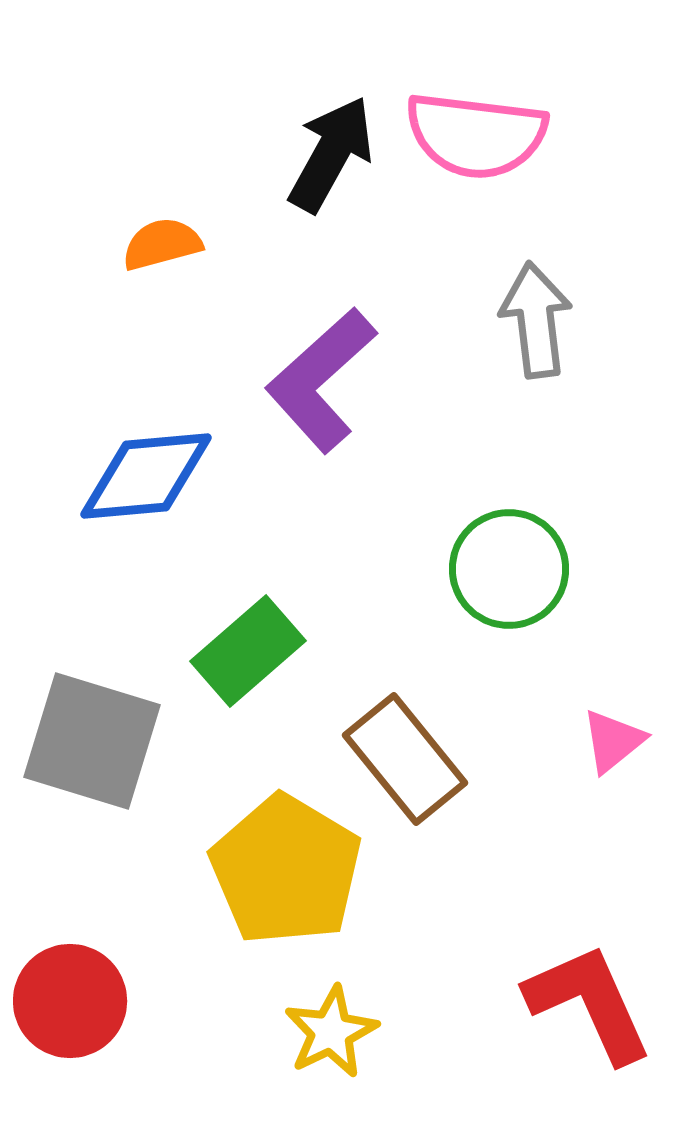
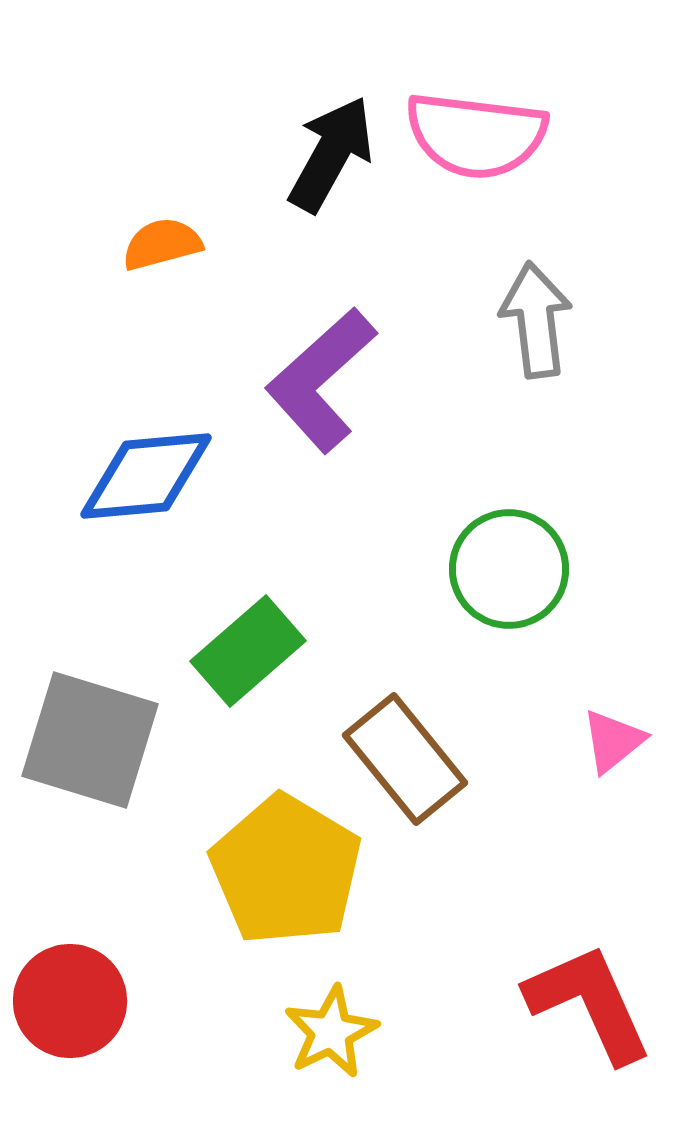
gray square: moved 2 px left, 1 px up
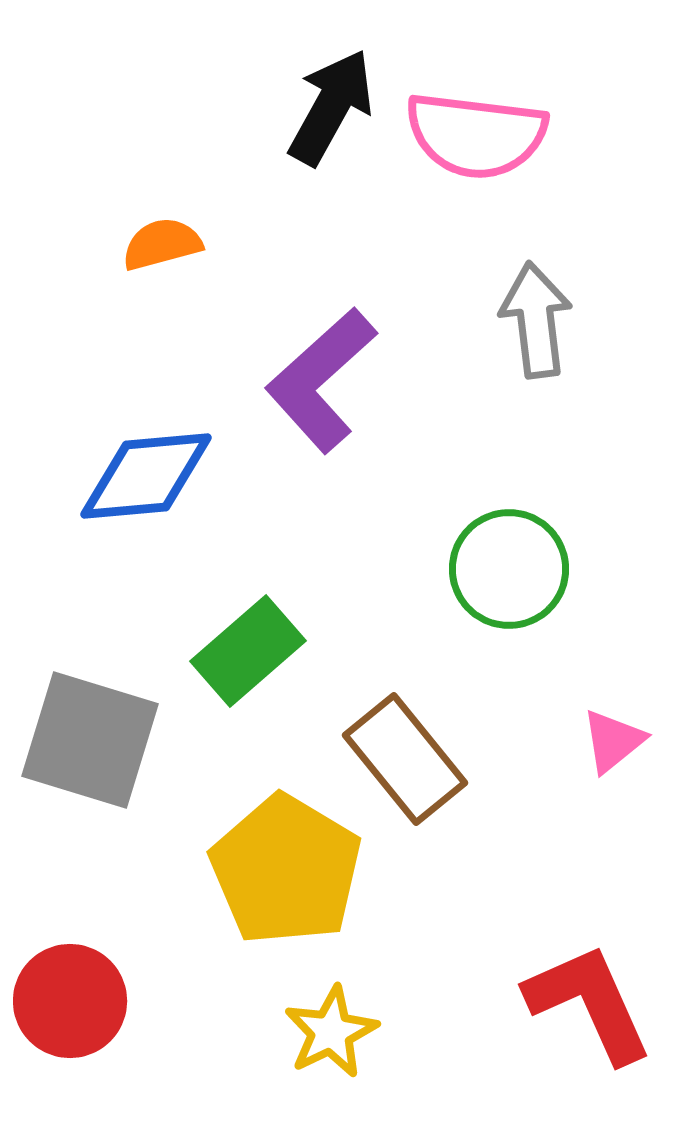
black arrow: moved 47 px up
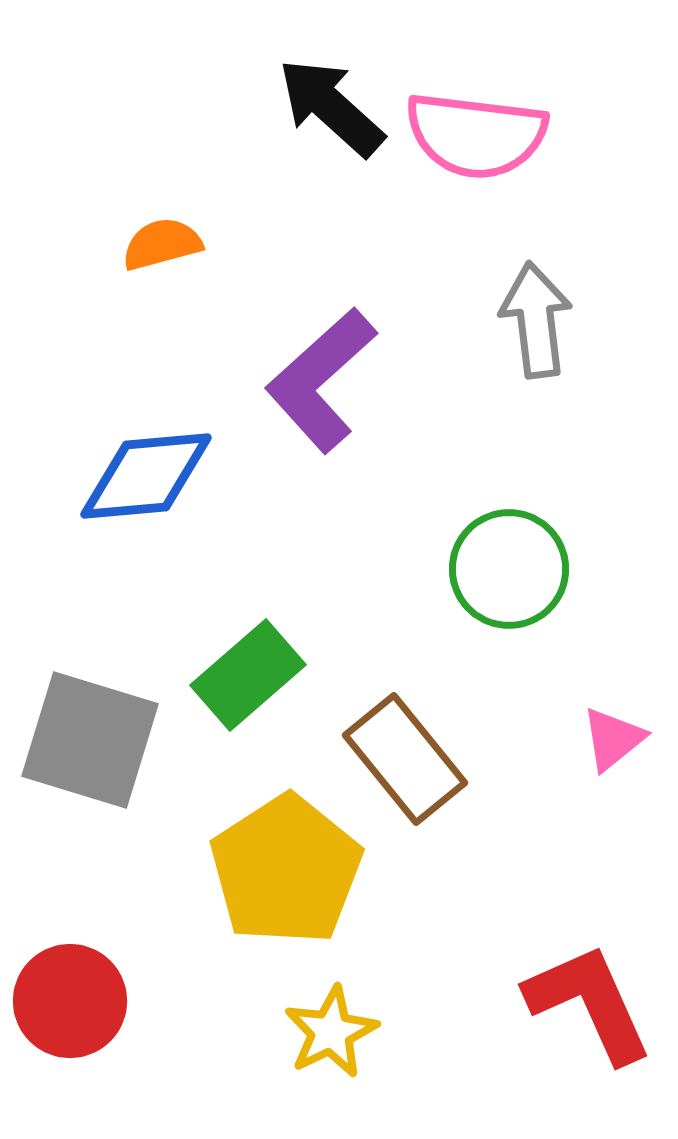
black arrow: rotated 77 degrees counterclockwise
green rectangle: moved 24 px down
pink triangle: moved 2 px up
yellow pentagon: rotated 8 degrees clockwise
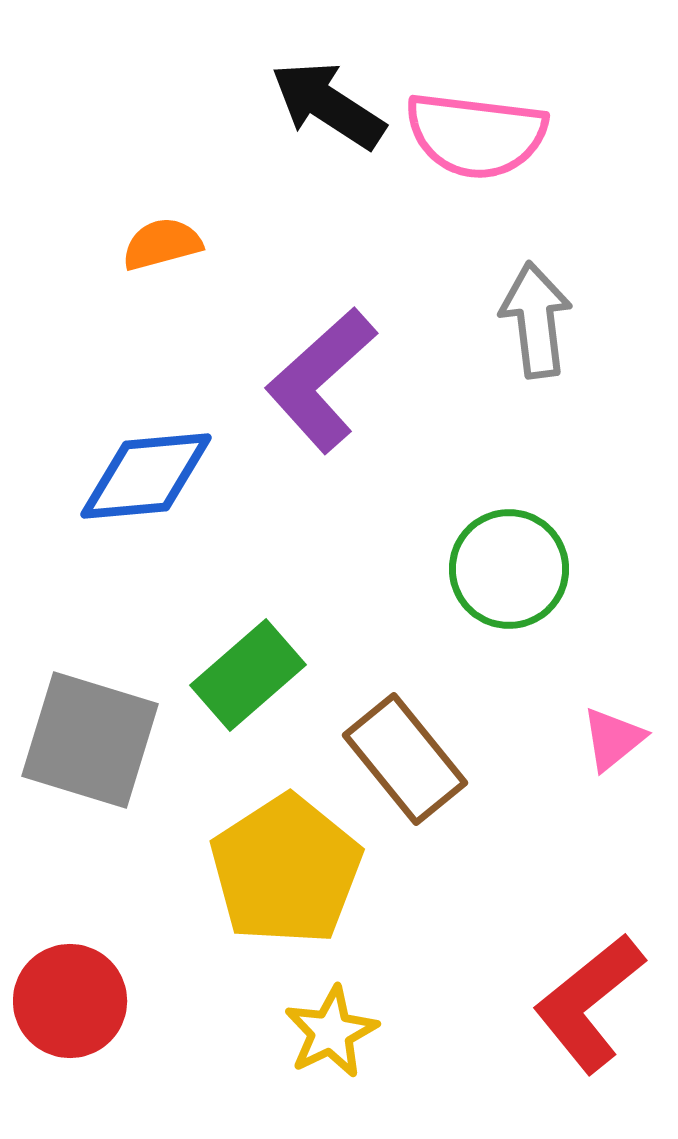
black arrow: moved 3 px left, 2 px up; rotated 9 degrees counterclockwise
red L-shape: rotated 105 degrees counterclockwise
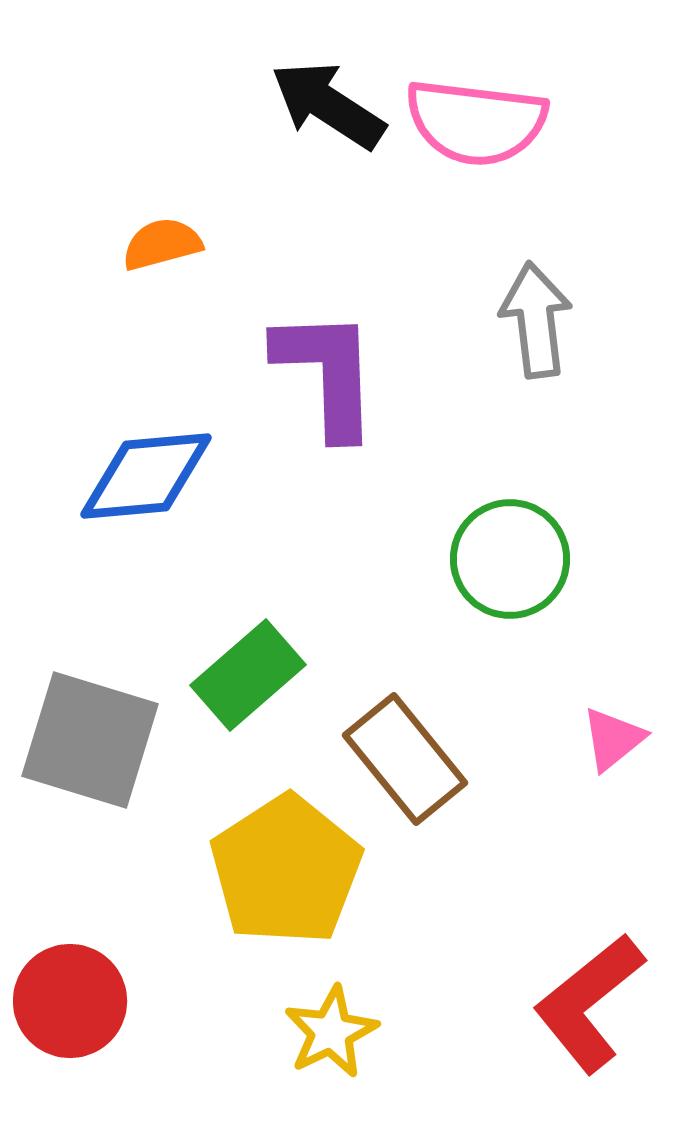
pink semicircle: moved 13 px up
purple L-shape: moved 6 px right, 7 px up; rotated 130 degrees clockwise
green circle: moved 1 px right, 10 px up
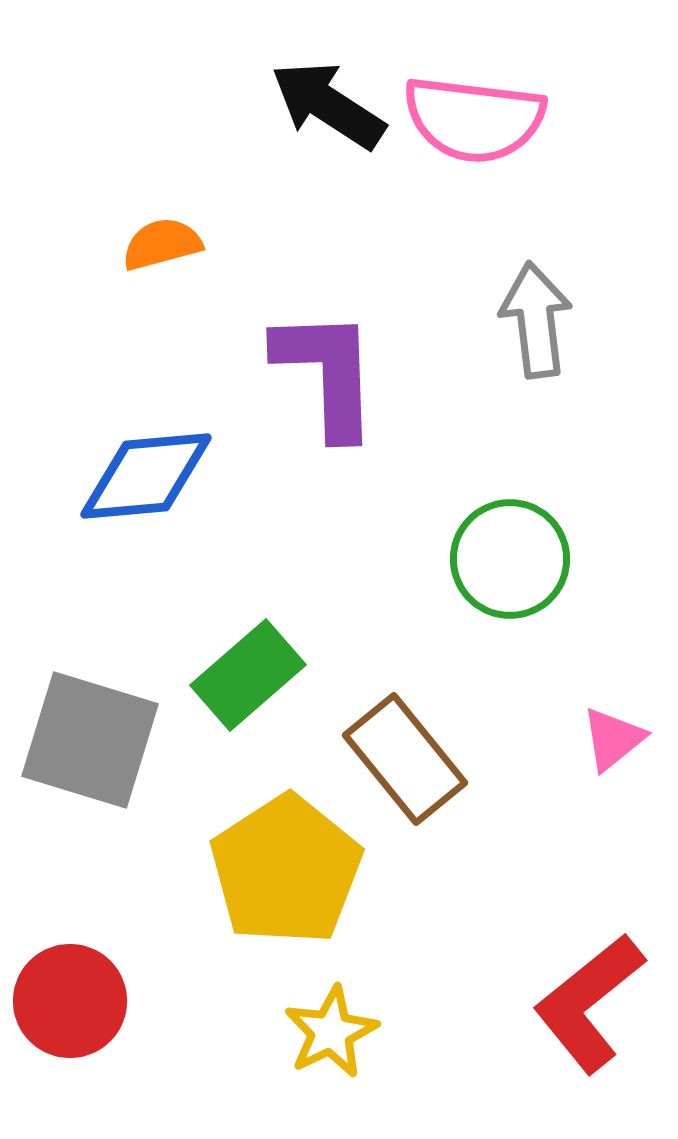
pink semicircle: moved 2 px left, 3 px up
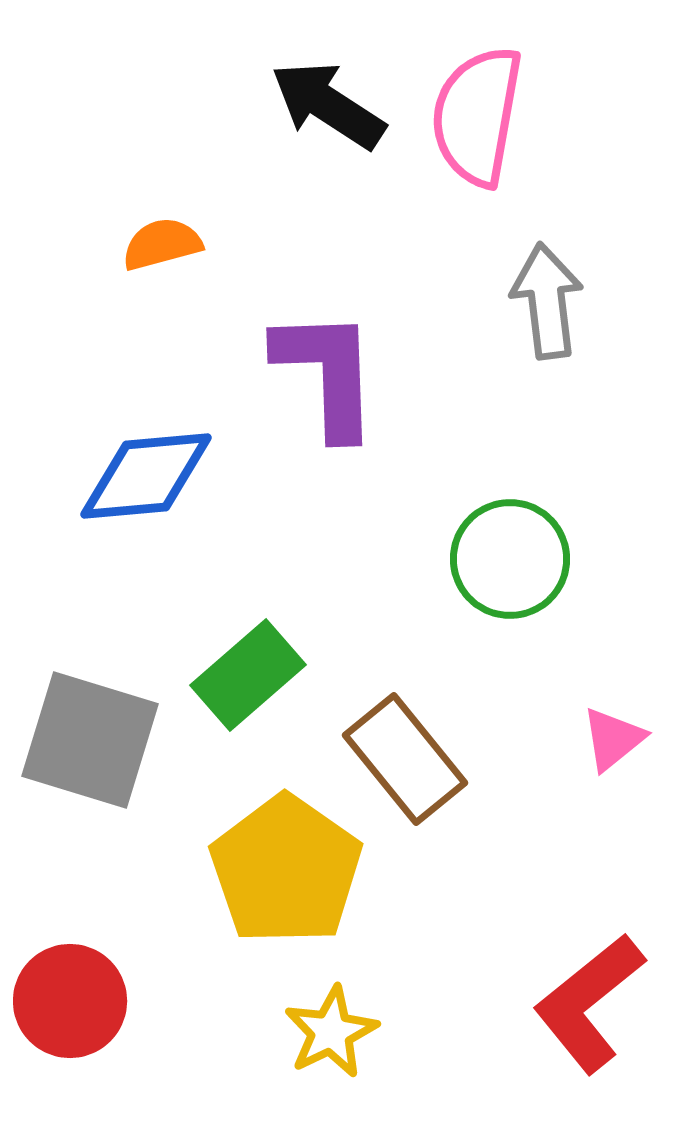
pink semicircle: moved 3 px right, 3 px up; rotated 93 degrees clockwise
gray arrow: moved 11 px right, 19 px up
yellow pentagon: rotated 4 degrees counterclockwise
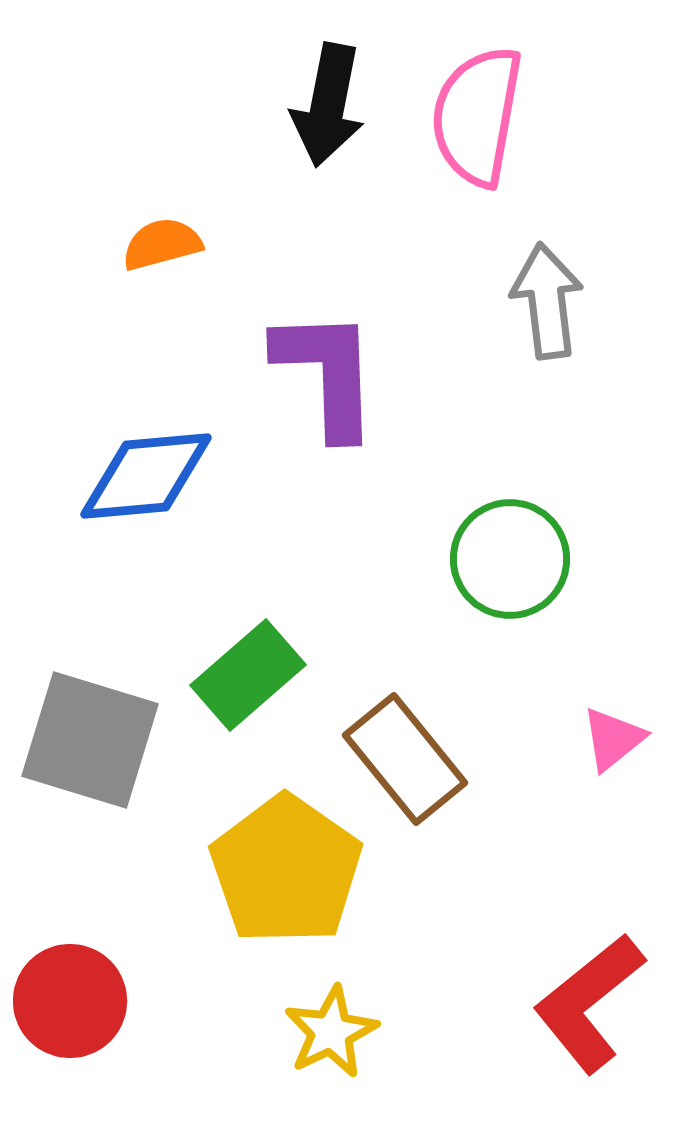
black arrow: rotated 112 degrees counterclockwise
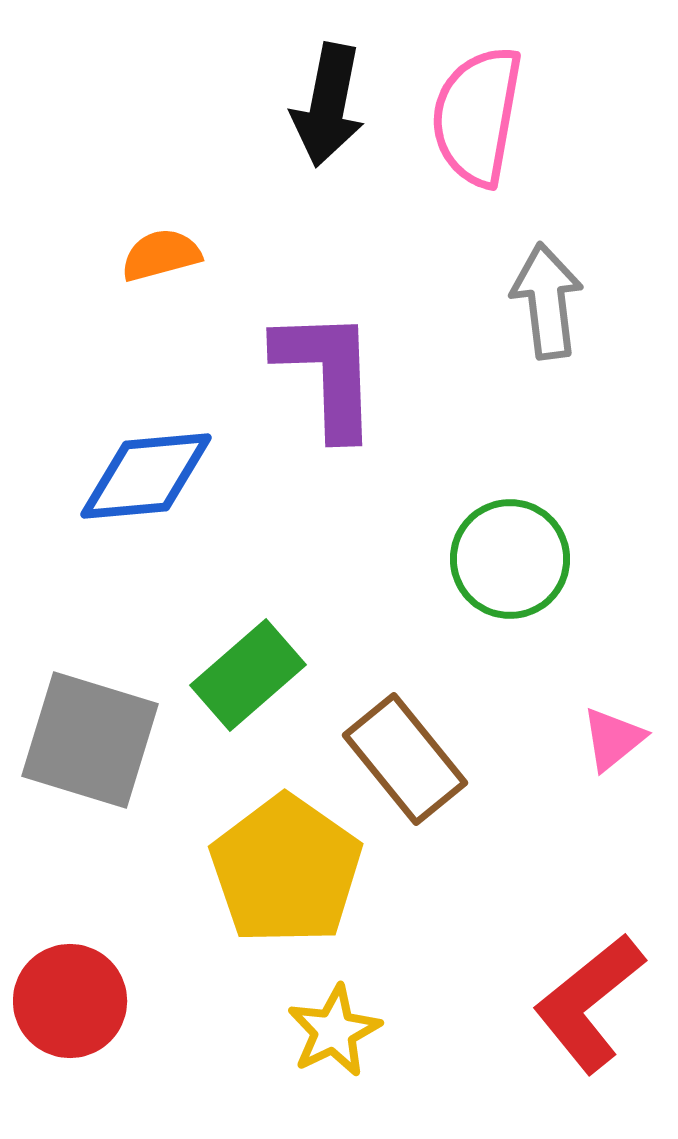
orange semicircle: moved 1 px left, 11 px down
yellow star: moved 3 px right, 1 px up
